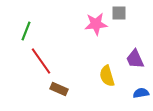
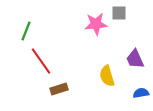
brown rectangle: rotated 42 degrees counterclockwise
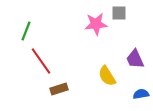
yellow semicircle: rotated 15 degrees counterclockwise
blue semicircle: moved 1 px down
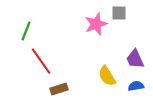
pink star: rotated 15 degrees counterclockwise
blue semicircle: moved 5 px left, 8 px up
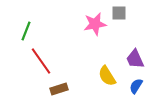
pink star: moved 1 px left; rotated 10 degrees clockwise
blue semicircle: rotated 49 degrees counterclockwise
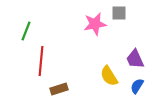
red line: rotated 40 degrees clockwise
yellow semicircle: moved 2 px right
blue semicircle: moved 1 px right
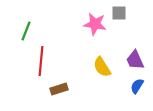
pink star: rotated 20 degrees clockwise
purple trapezoid: moved 1 px down
yellow semicircle: moved 7 px left, 9 px up
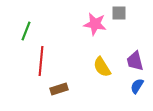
purple trapezoid: moved 1 px down; rotated 10 degrees clockwise
